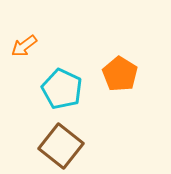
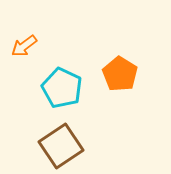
cyan pentagon: moved 1 px up
brown square: rotated 18 degrees clockwise
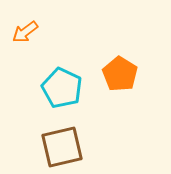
orange arrow: moved 1 px right, 14 px up
brown square: moved 1 px right, 1 px down; rotated 21 degrees clockwise
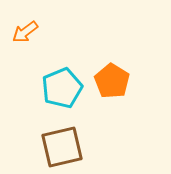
orange pentagon: moved 8 px left, 7 px down
cyan pentagon: rotated 24 degrees clockwise
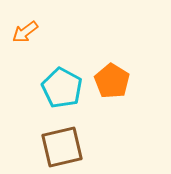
cyan pentagon: rotated 21 degrees counterclockwise
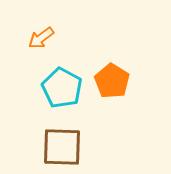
orange arrow: moved 16 px right, 6 px down
brown square: rotated 15 degrees clockwise
